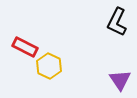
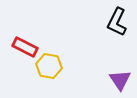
yellow hexagon: rotated 15 degrees counterclockwise
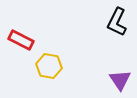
red rectangle: moved 4 px left, 7 px up
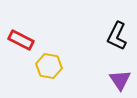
black L-shape: moved 14 px down
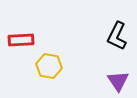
red rectangle: rotated 30 degrees counterclockwise
purple triangle: moved 2 px left, 1 px down
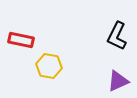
red rectangle: rotated 15 degrees clockwise
purple triangle: rotated 40 degrees clockwise
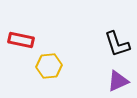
black L-shape: moved 8 px down; rotated 44 degrees counterclockwise
yellow hexagon: rotated 15 degrees counterclockwise
